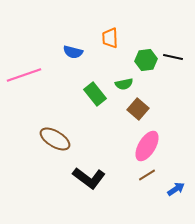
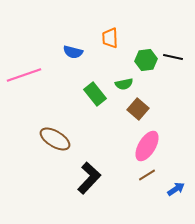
black L-shape: rotated 84 degrees counterclockwise
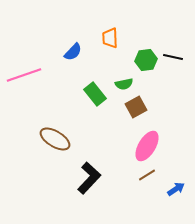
blue semicircle: rotated 60 degrees counterclockwise
brown square: moved 2 px left, 2 px up; rotated 20 degrees clockwise
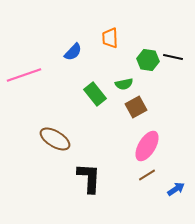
green hexagon: moved 2 px right; rotated 15 degrees clockwise
black L-shape: rotated 40 degrees counterclockwise
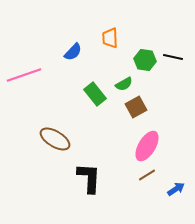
green hexagon: moved 3 px left
green semicircle: rotated 18 degrees counterclockwise
